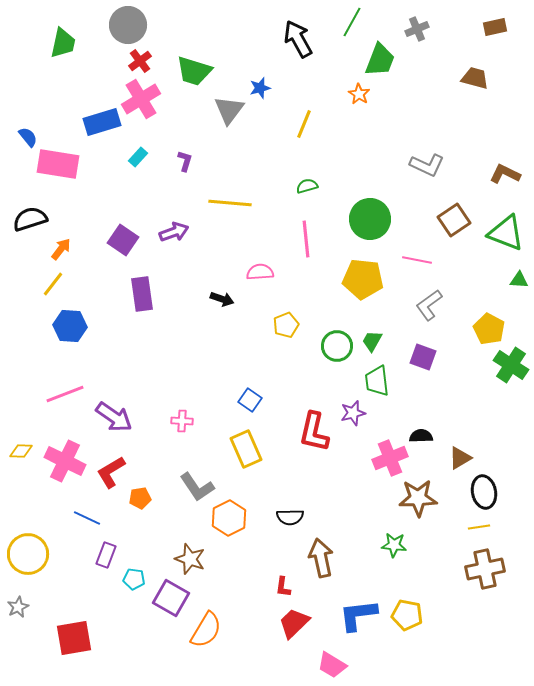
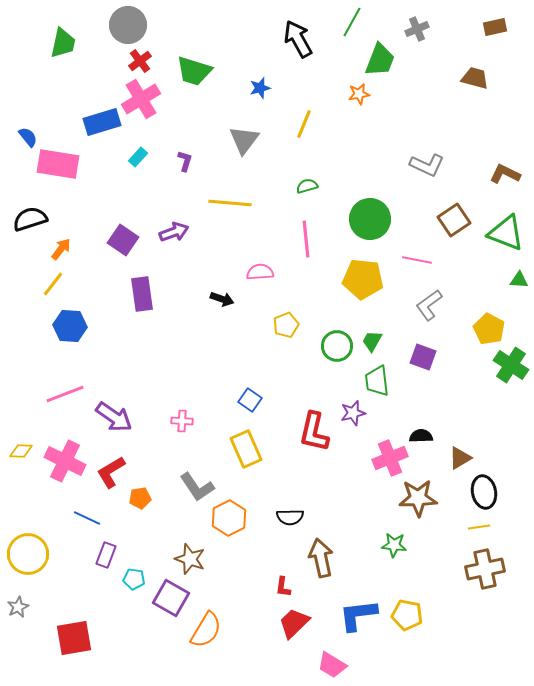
orange star at (359, 94): rotated 30 degrees clockwise
gray triangle at (229, 110): moved 15 px right, 30 px down
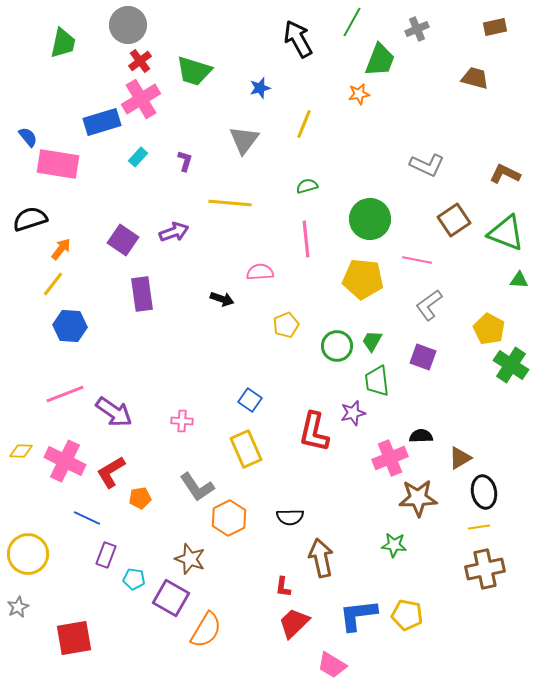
purple arrow at (114, 417): moved 5 px up
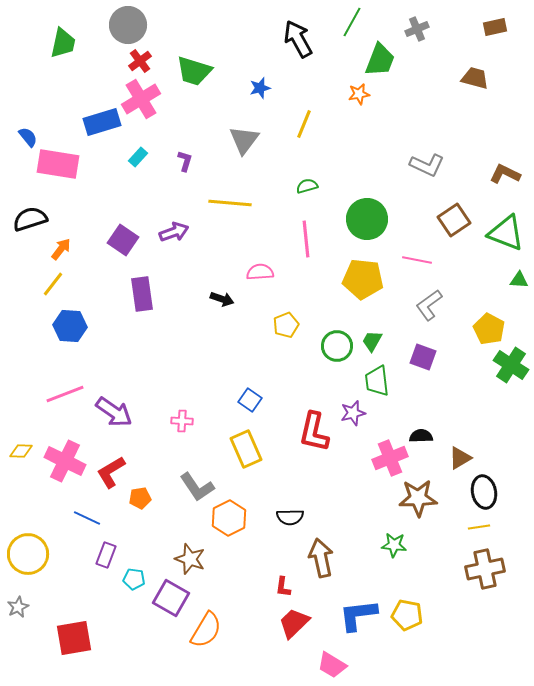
green circle at (370, 219): moved 3 px left
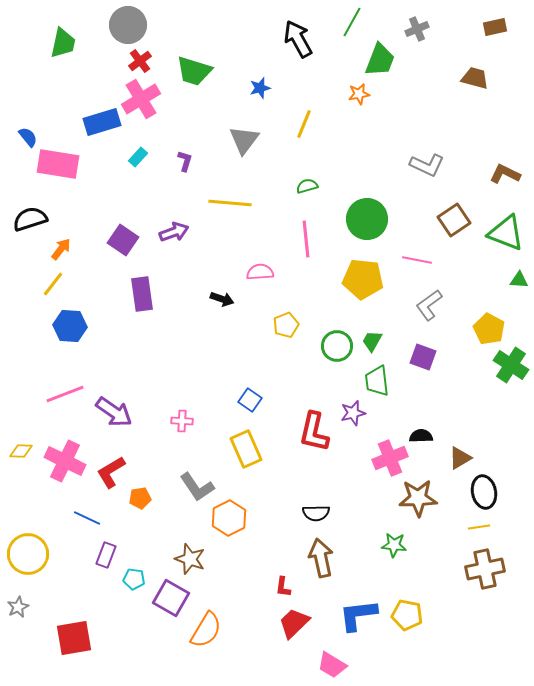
black semicircle at (290, 517): moved 26 px right, 4 px up
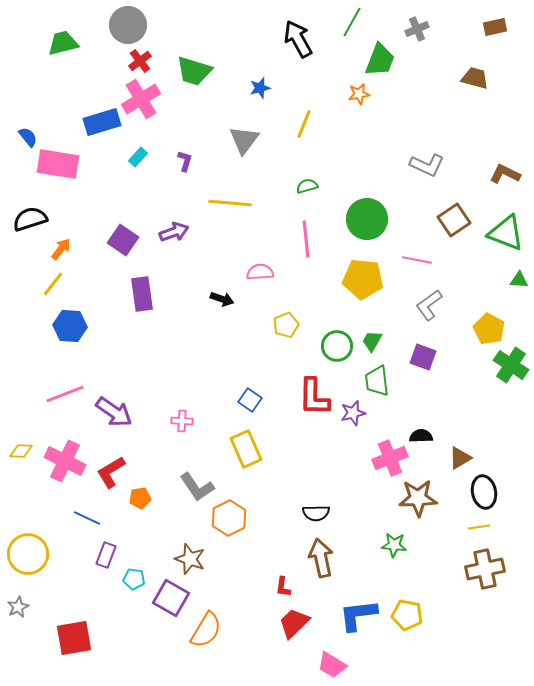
green trapezoid at (63, 43): rotated 116 degrees counterclockwise
red L-shape at (314, 432): moved 35 px up; rotated 12 degrees counterclockwise
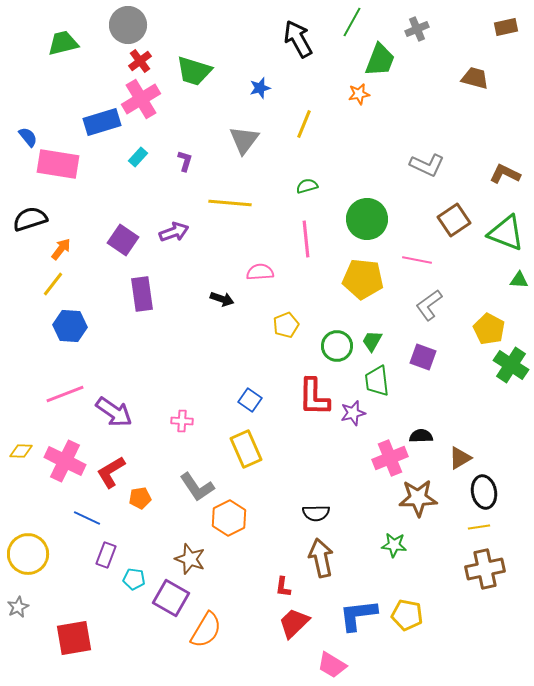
brown rectangle at (495, 27): moved 11 px right
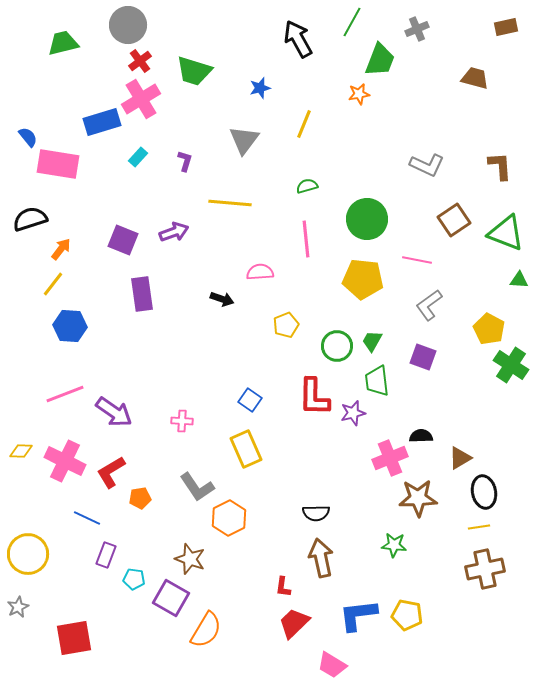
brown L-shape at (505, 174): moved 5 px left, 8 px up; rotated 60 degrees clockwise
purple square at (123, 240): rotated 12 degrees counterclockwise
